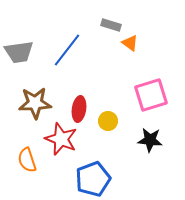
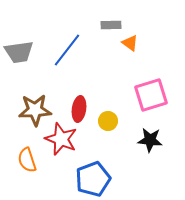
gray rectangle: rotated 18 degrees counterclockwise
brown star: moved 7 px down
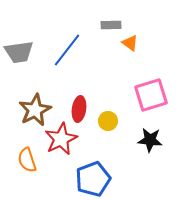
brown star: rotated 24 degrees counterclockwise
red star: rotated 24 degrees clockwise
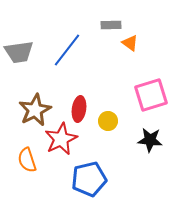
blue pentagon: moved 4 px left; rotated 8 degrees clockwise
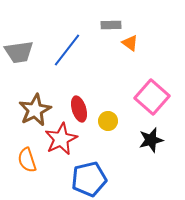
pink square: moved 1 px right, 2 px down; rotated 32 degrees counterclockwise
red ellipse: rotated 25 degrees counterclockwise
black star: moved 1 px right; rotated 20 degrees counterclockwise
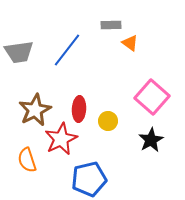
red ellipse: rotated 20 degrees clockwise
black star: rotated 15 degrees counterclockwise
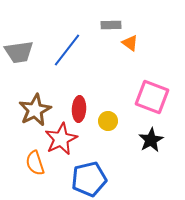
pink square: rotated 20 degrees counterclockwise
orange semicircle: moved 8 px right, 3 px down
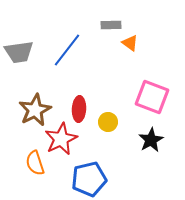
yellow circle: moved 1 px down
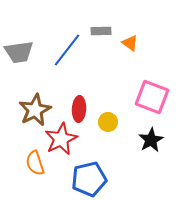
gray rectangle: moved 10 px left, 6 px down
